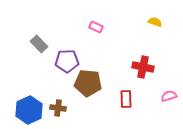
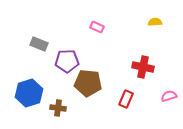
yellow semicircle: rotated 24 degrees counterclockwise
pink rectangle: moved 1 px right
gray rectangle: rotated 24 degrees counterclockwise
red rectangle: rotated 24 degrees clockwise
blue hexagon: moved 17 px up; rotated 8 degrees clockwise
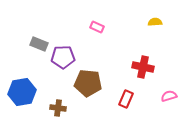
purple pentagon: moved 4 px left, 4 px up
blue hexagon: moved 7 px left, 1 px up; rotated 8 degrees clockwise
